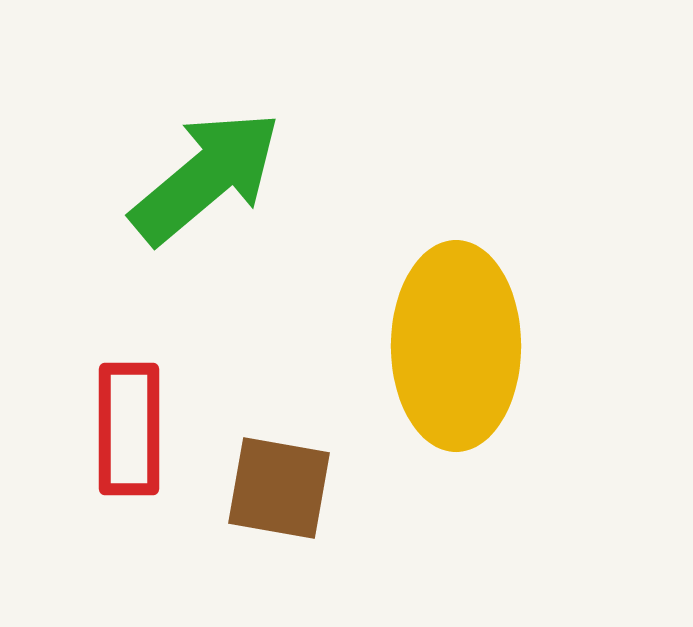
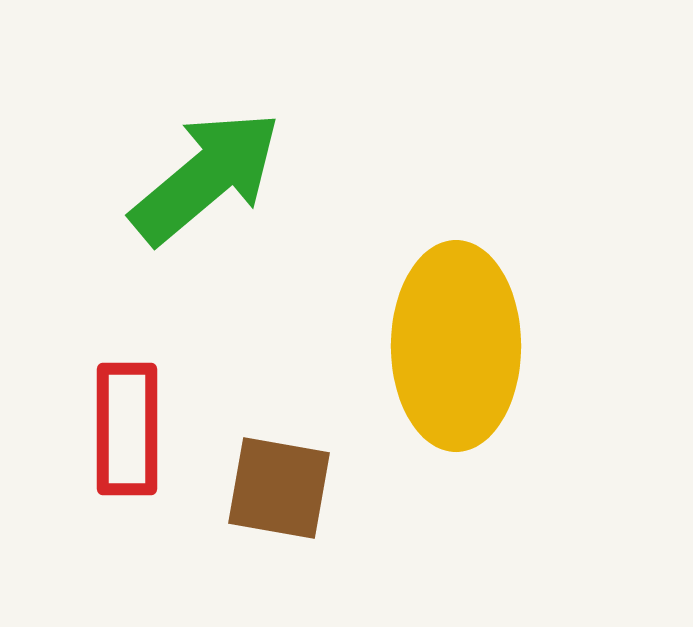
red rectangle: moved 2 px left
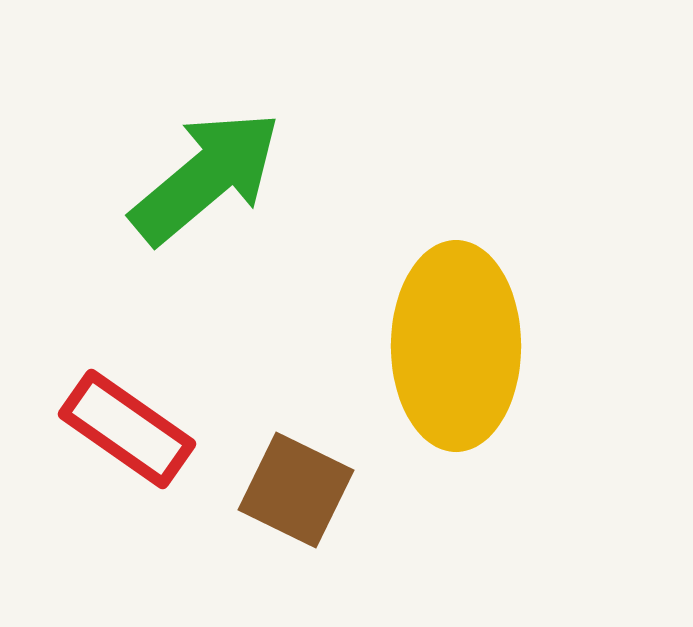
red rectangle: rotated 55 degrees counterclockwise
brown square: moved 17 px right, 2 px down; rotated 16 degrees clockwise
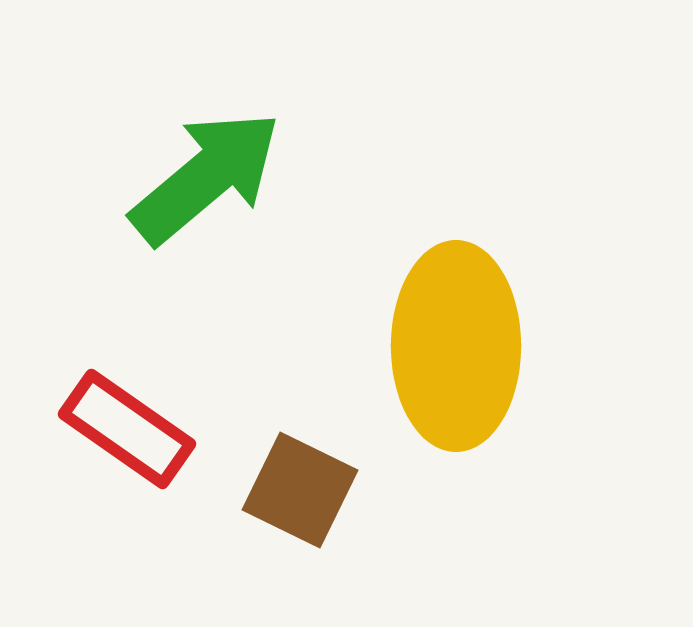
brown square: moved 4 px right
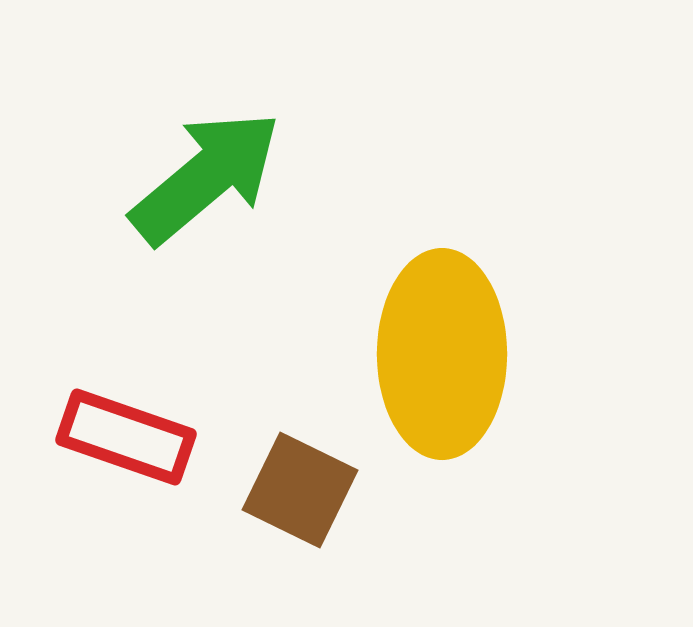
yellow ellipse: moved 14 px left, 8 px down
red rectangle: moved 1 px left, 8 px down; rotated 16 degrees counterclockwise
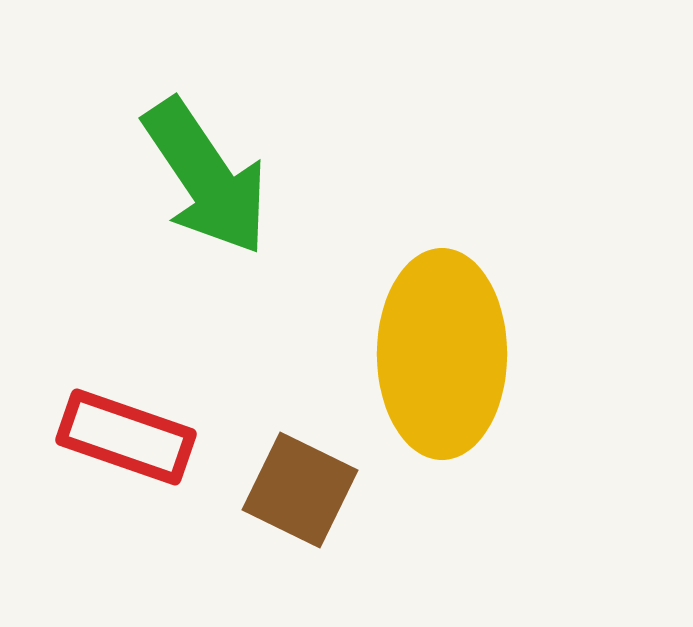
green arrow: rotated 96 degrees clockwise
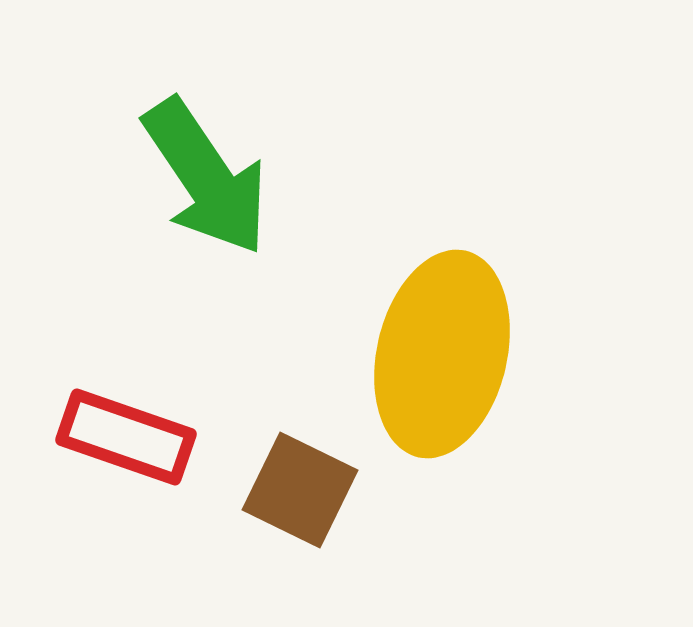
yellow ellipse: rotated 13 degrees clockwise
